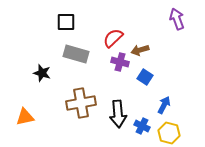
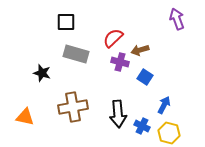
brown cross: moved 8 px left, 4 px down
orange triangle: rotated 24 degrees clockwise
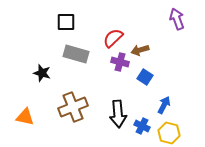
brown cross: rotated 12 degrees counterclockwise
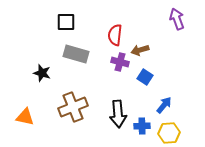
red semicircle: moved 2 px right, 3 px up; rotated 40 degrees counterclockwise
blue arrow: rotated 12 degrees clockwise
blue cross: rotated 28 degrees counterclockwise
yellow hexagon: rotated 20 degrees counterclockwise
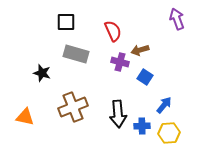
red semicircle: moved 2 px left, 4 px up; rotated 150 degrees clockwise
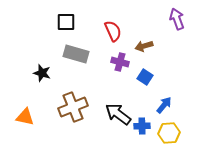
brown arrow: moved 4 px right, 4 px up
black arrow: rotated 132 degrees clockwise
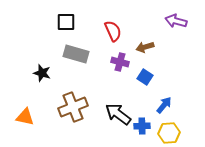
purple arrow: moved 1 px left, 2 px down; rotated 55 degrees counterclockwise
brown arrow: moved 1 px right, 1 px down
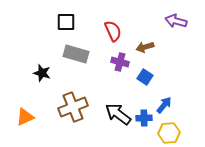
orange triangle: rotated 36 degrees counterclockwise
blue cross: moved 2 px right, 8 px up
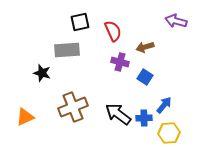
black square: moved 14 px right; rotated 12 degrees counterclockwise
gray rectangle: moved 9 px left, 4 px up; rotated 20 degrees counterclockwise
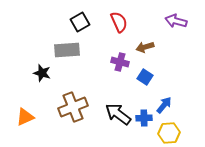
black square: rotated 18 degrees counterclockwise
red semicircle: moved 6 px right, 9 px up
